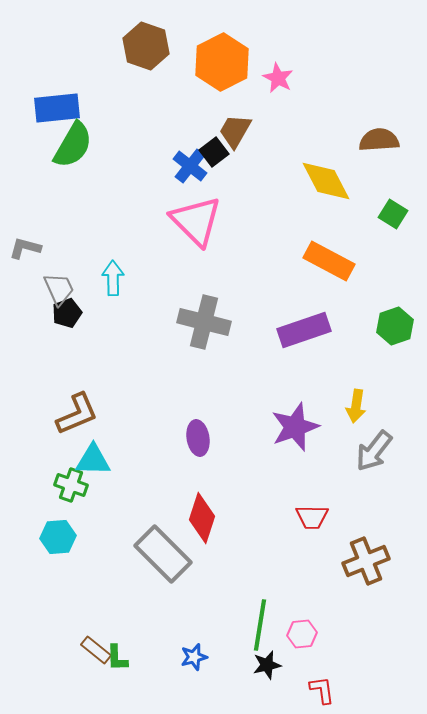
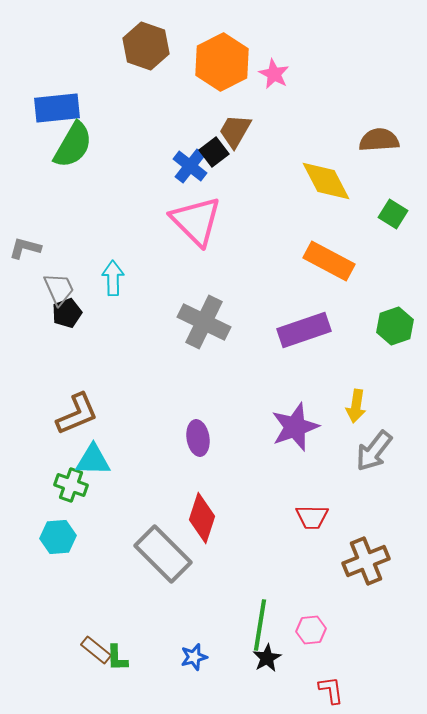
pink star: moved 4 px left, 4 px up
gray cross: rotated 12 degrees clockwise
pink hexagon: moved 9 px right, 4 px up
black star: moved 7 px up; rotated 16 degrees counterclockwise
red L-shape: moved 9 px right
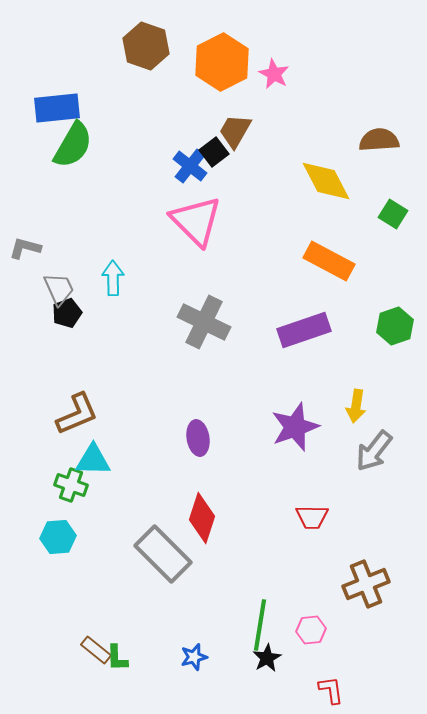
brown cross: moved 23 px down
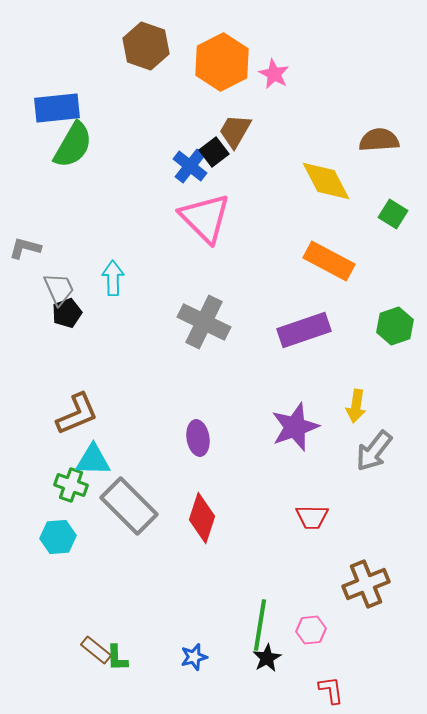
pink triangle: moved 9 px right, 3 px up
gray rectangle: moved 34 px left, 48 px up
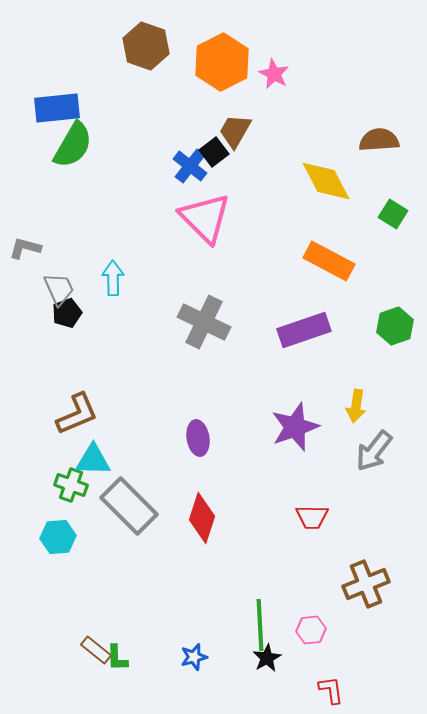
green line: rotated 12 degrees counterclockwise
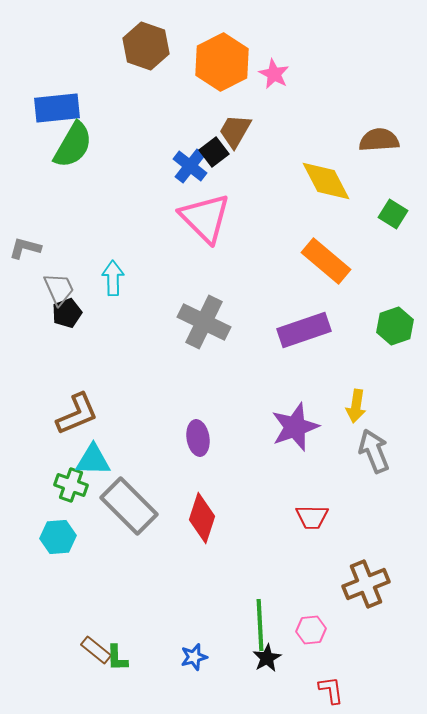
orange rectangle: moved 3 px left; rotated 12 degrees clockwise
gray arrow: rotated 120 degrees clockwise
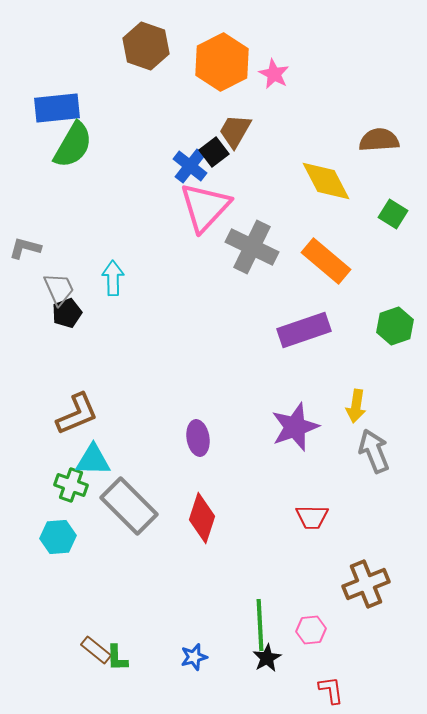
pink triangle: moved 11 px up; rotated 28 degrees clockwise
gray cross: moved 48 px right, 75 px up
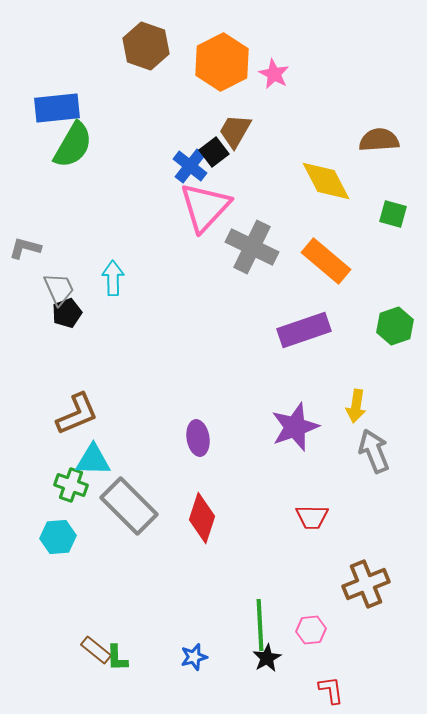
green square: rotated 16 degrees counterclockwise
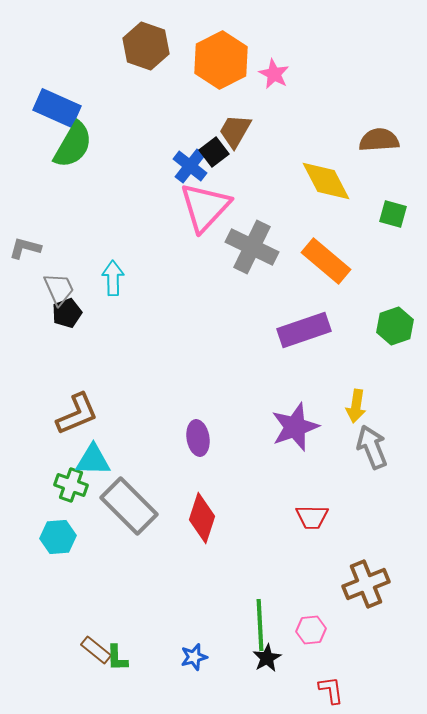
orange hexagon: moved 1 px left, 2 px up
blue rectangle: rotated 30 degrees clockwise
gray arrow: moved 2 px left, 4 px up
